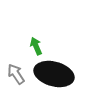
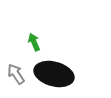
green arrow: moved 2 px left, 4 px up
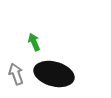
gray arrow: rotated 15 degrees clockwise
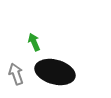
black ellipse: moved 1 px right, 2 px up
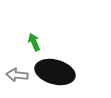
gray arrow: moved 1 px right, 1 px down; rotated 65 degrees counterclockwise
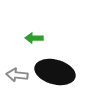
green arrow: moved 4 px up; rotated 66 degrees counterclockwise
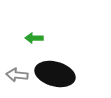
black ellipse: moved 2 px down
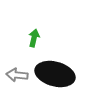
green arrow: rotated 102 degrees clockwise
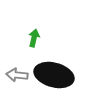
black ellipse: moved 1 px left, 1 px down
